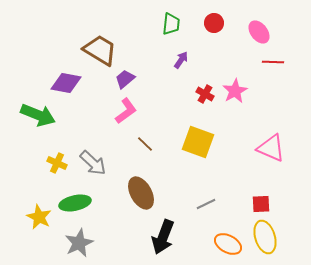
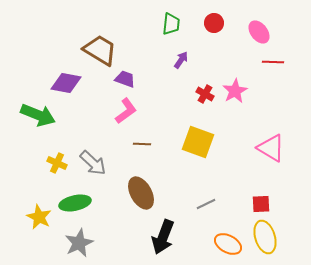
purple trapezoid: rotated 60 degrees clockwise
brown line: moved 3 px left; rotated 42 degrees counterclockwise
pink triangle: rotated 8 degrees clockwise
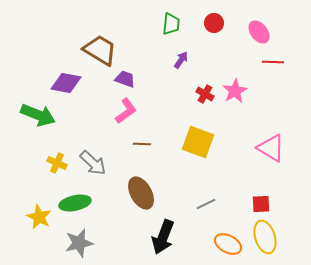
gray star: rotated 12 degrees clockwise
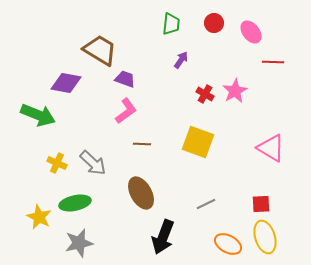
pink ellipse: moved 8 px left
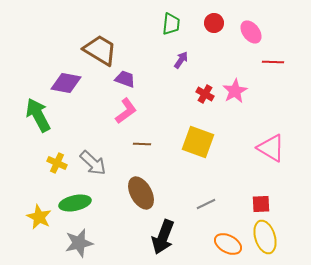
green arrow: rotated 140 degrees counterclockwise
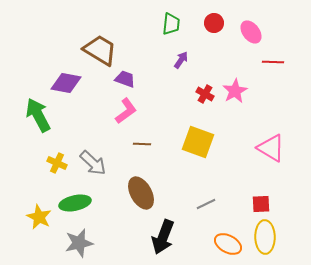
yellow ellipse: rotated 16 degrees clockwise
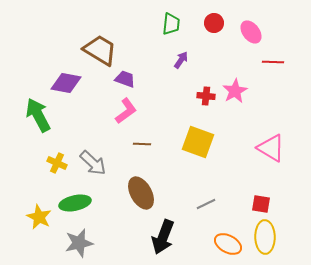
red cross: moved 1 px right, 2 px down; rotated 24 degrees counterclockwise
red square: rotated 12 degrees clockwise
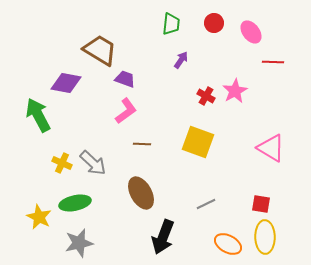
red cross: rotated 24 degrees clockwise
yellow cross: moved 5 px right
